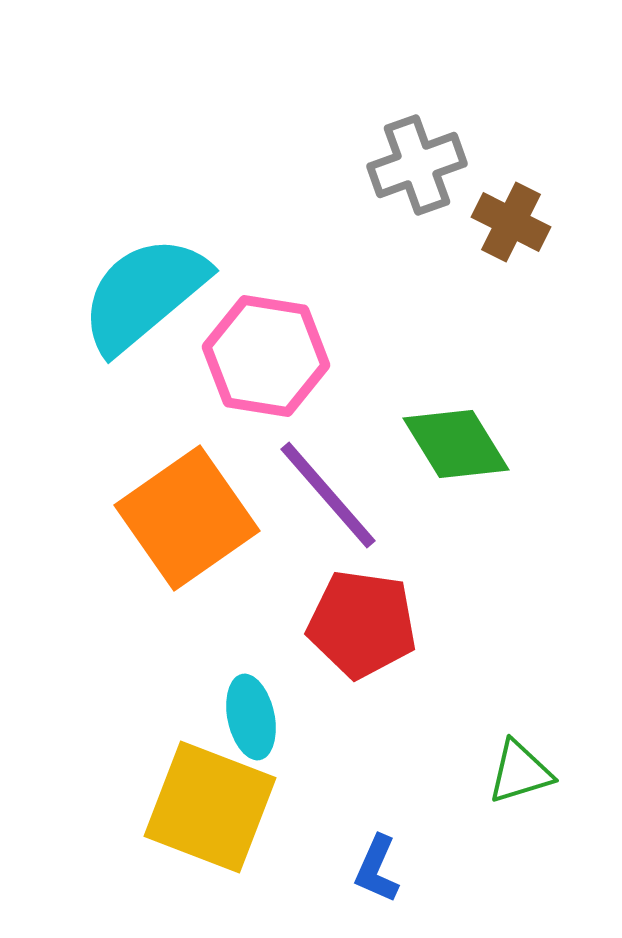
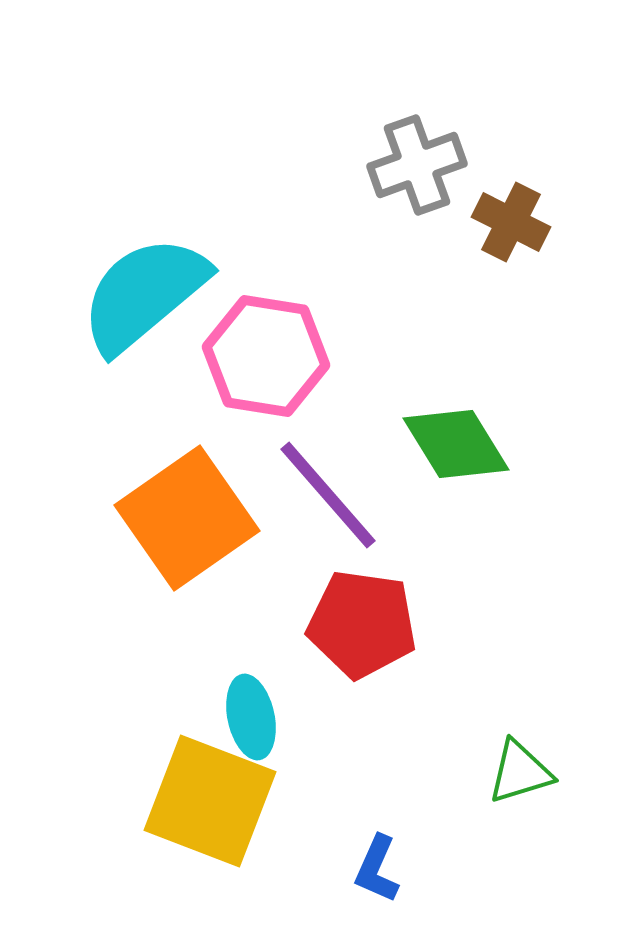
yellow square: moved 6 px up
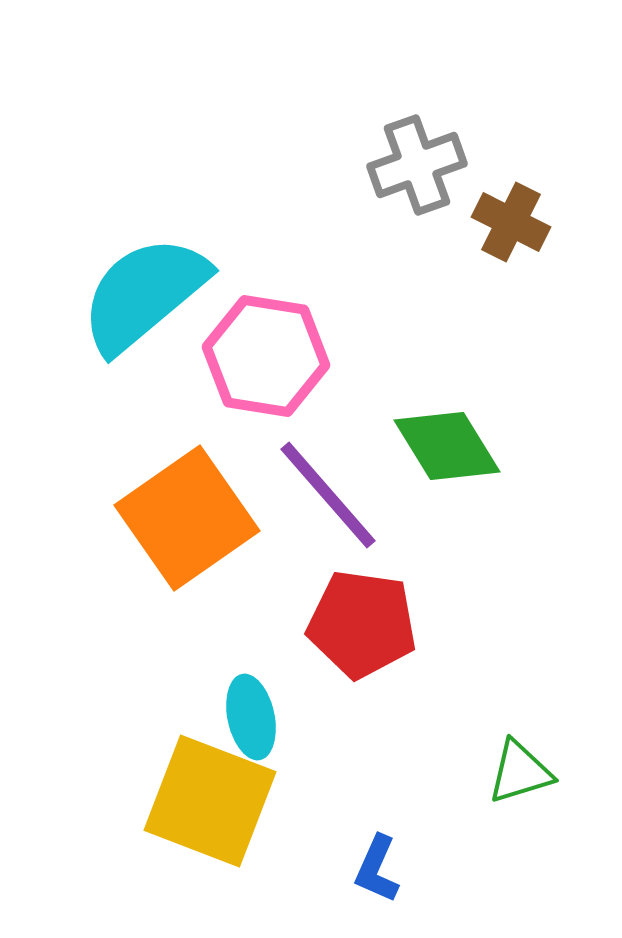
green diamond: moved 9 px left, 2 px down
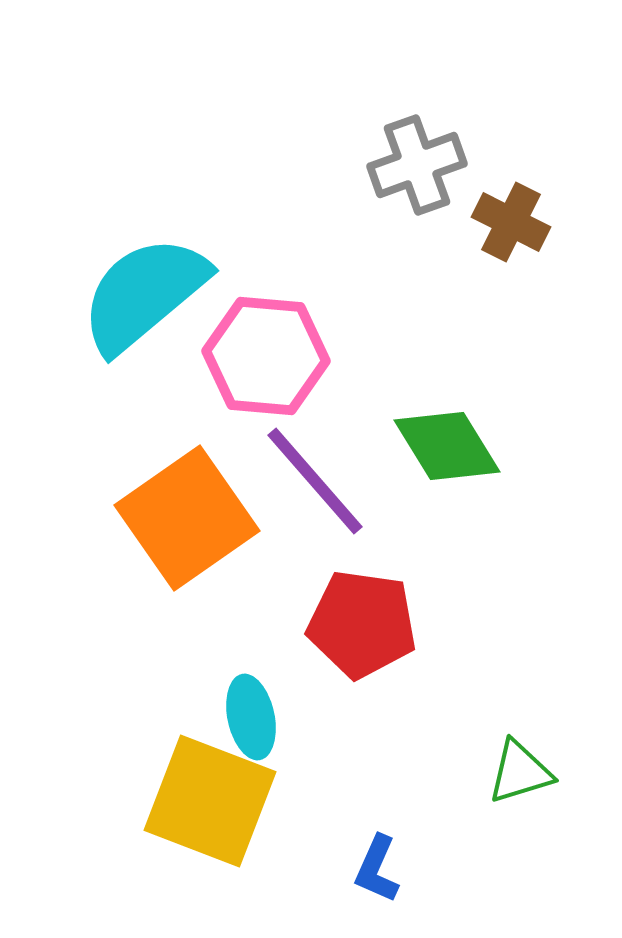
pink hexagon: rotated 4 degrees counterclockwise
purple line: moved 13 px left, 14 px up
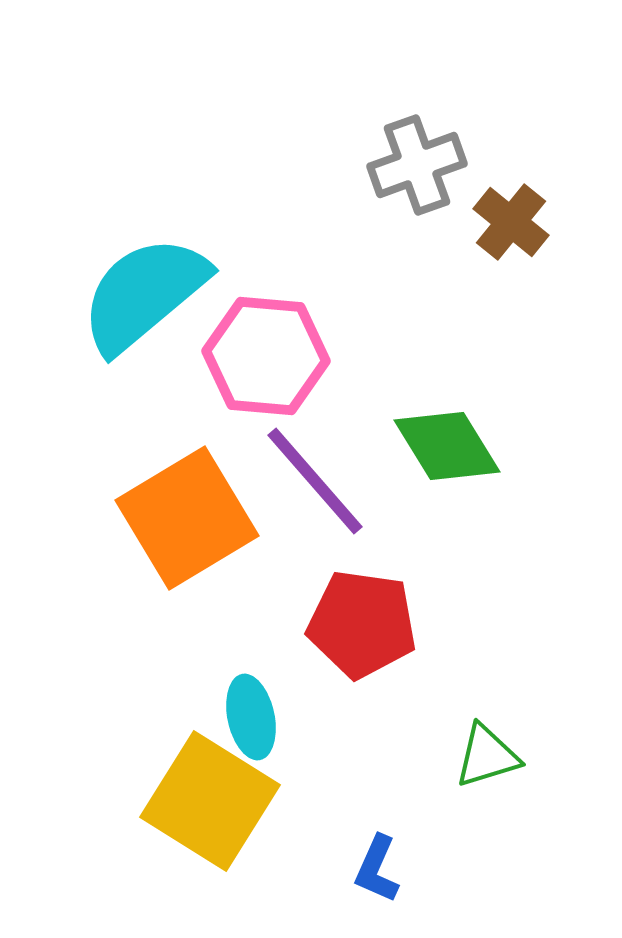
brown cross: rotated 12 degrees clockwise
orange square: rotated 4 degrees clockwise
green triangle: moved 33 px left, 16 px up
yellow square: rotated 11 degrees clockwise
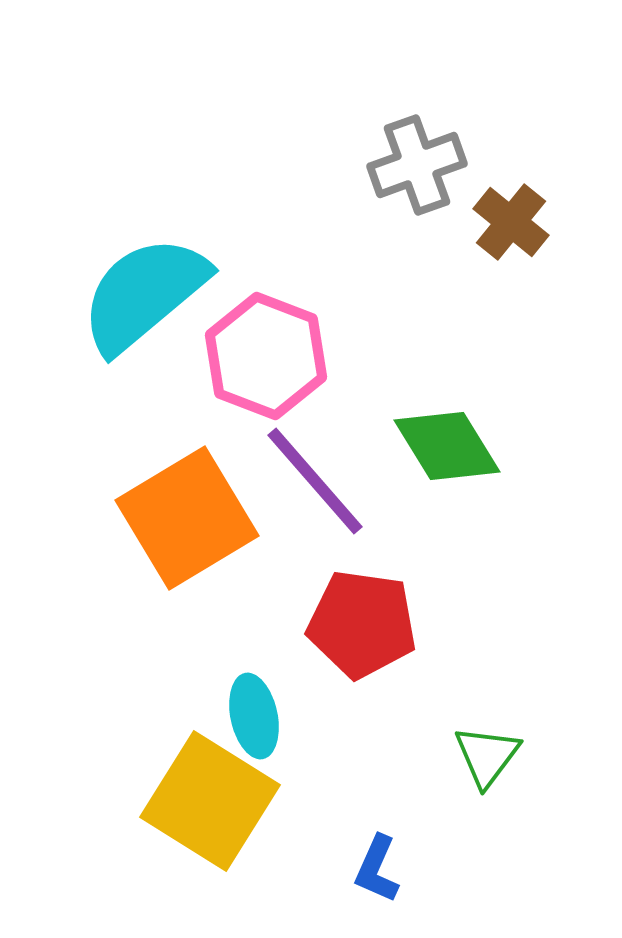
pink hexagon: rotated 16 degrees clockwise
cyan ellipse: moved 3 px right, 1 px up
green triangle: rotated 36 degrees counterclockwise
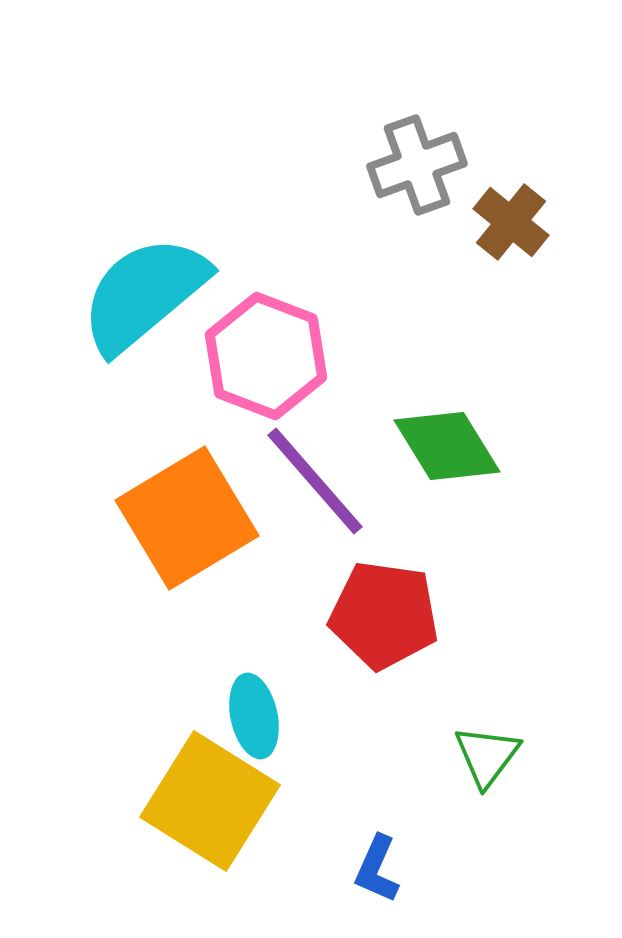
red pentagon: moved 22 px right, 9 px up
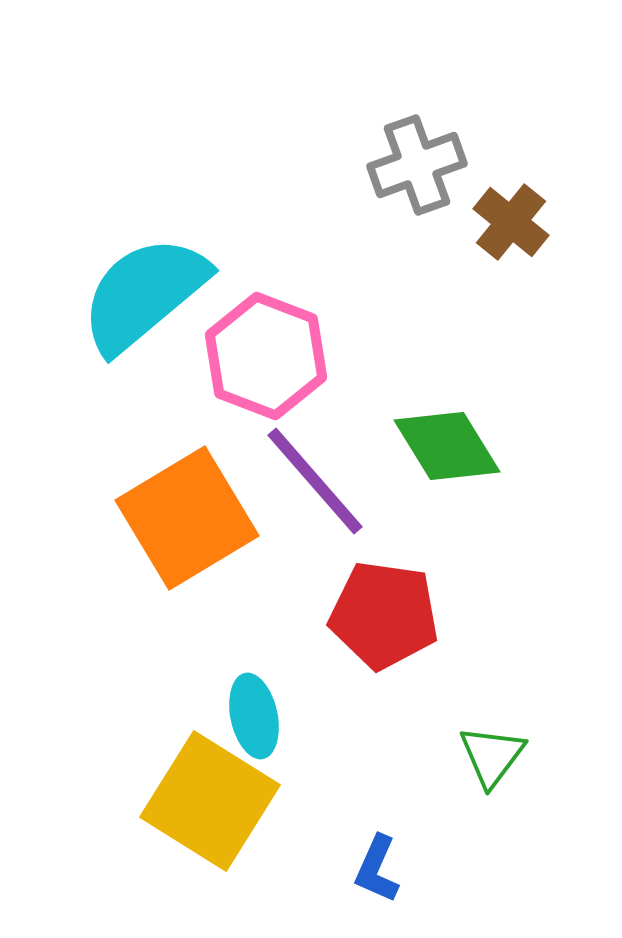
green triangle: moved 5 px right
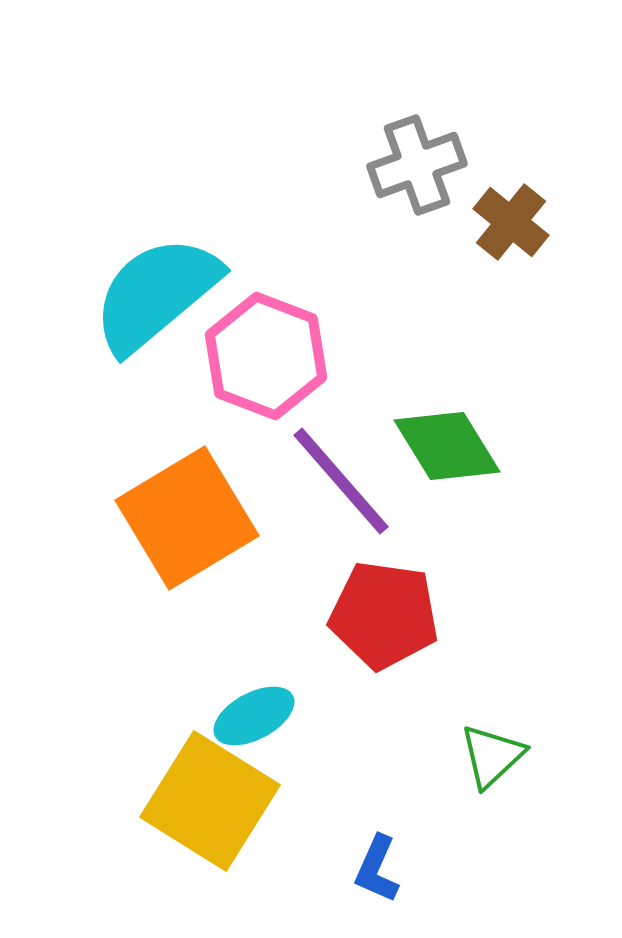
cyan semicircle: moved 12 px right
purple line: moved 26 px right
cyan ellipse: rotated 74 degrees clockwise
green triangle: rotated 10 degrees clockwise
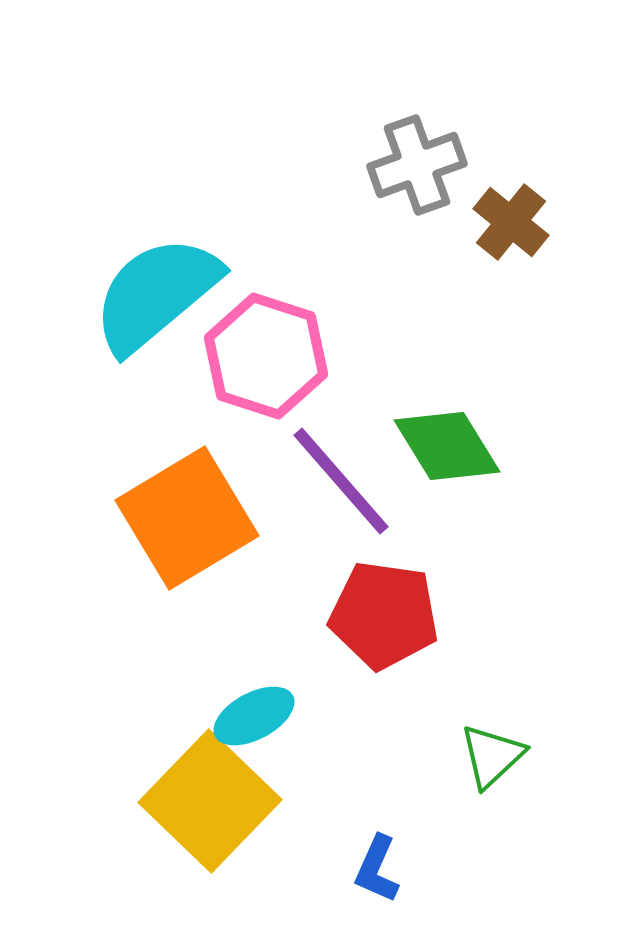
pink hexagon: rotated 3 degrees counterclockwise
yellow square: rotated 12 degrees clockwise
